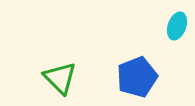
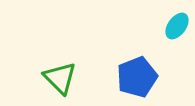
cyan ellipse: rotated 16 degrees clockwise
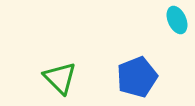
cyan ellipse: moved 6 px up; rotated 60 degrees counterclockwise
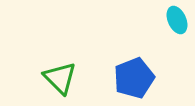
blue pentagon: moved 3 px left, 1 px down
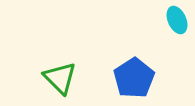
blue pentagon: rotated 12 degrees counterclockwise
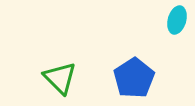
cyan ellipse: rotated 40 degrees clockwise
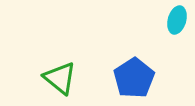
green triangle: rotated 6 degrees counterclockwise
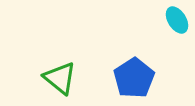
cyan ellipse: rotated 48 degrees counterclockwise
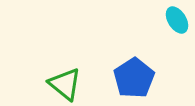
green triangle: moved 5 px right, 6 px down
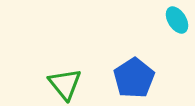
green triangle: rotated 12 degrees clockwise
